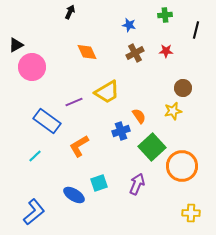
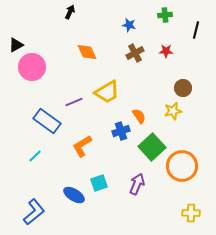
orange L-shape: moved 3 px right
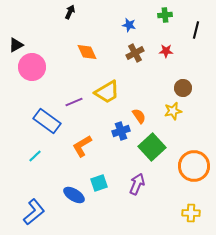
orange circle: moved 12 px right
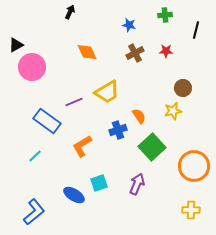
blue cross: moved 3 px left, 1 px up
yellow cross: moved 3 px up
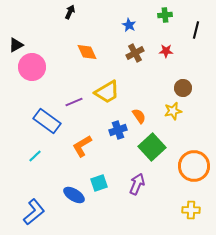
blue star: rotated 16 degrees clockwise
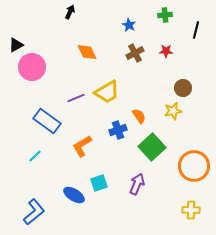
purple line: moved 2 px right, 4 px up
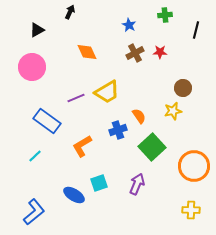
black triangle: moved 21 px right, 15 px up
red star: moved 6 px left, 1 px down
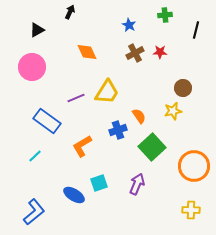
yellow trapezoid: rotated 28 degrees counterclockwise
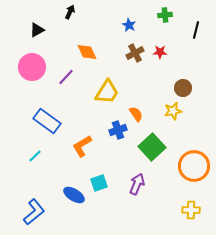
purple line: moved 10 px left, 21 px up; rotated 24 degrees counterclockwise
orange semicircle: moved 3 px left, 2 px up
